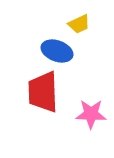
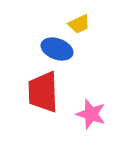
blue ellipse: moved 2 px up
pink star: rotated 16 degrees clockwise
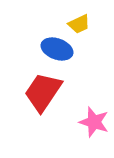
red trapezoid: rotated 36 degrees clockwise
pink star: moved 3 px right, 8 px down
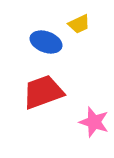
blue ellipse: moved 11 px left, 7 px up
red trapezoid: rotated 36 degrees clockwise
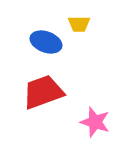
yellow trapezoid: rotated 25 degrees clockwise
pink star: moved 1 px right
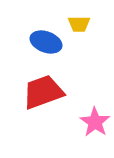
pink star: rotated 16 degrees clockwise
